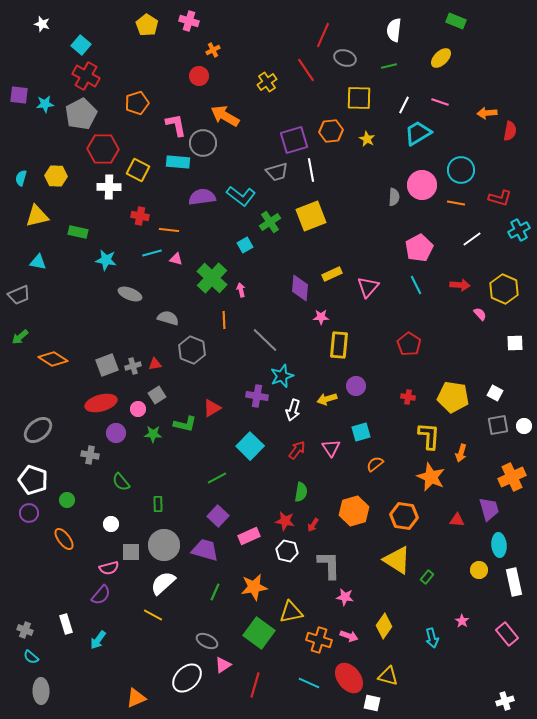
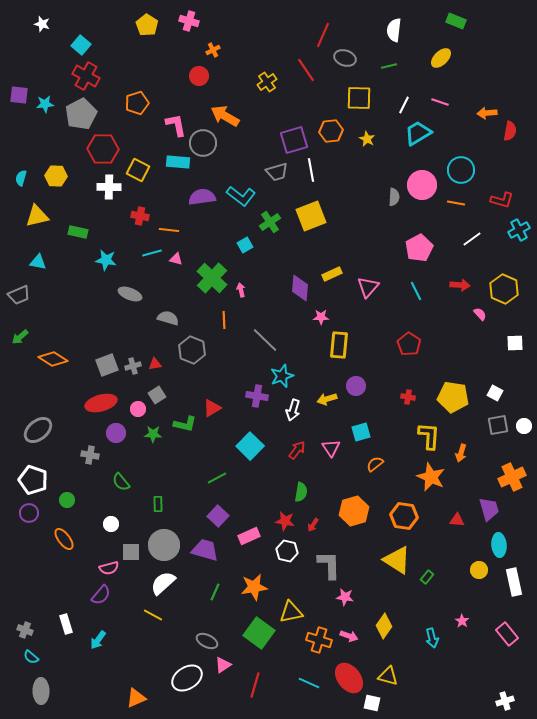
red L-shape at (500, 198): moved 2 px right, 2 px down
cyan line at (416, 285): moved 6 px down
white ellipse at (187, 678): rotated 12 degrees clockwise
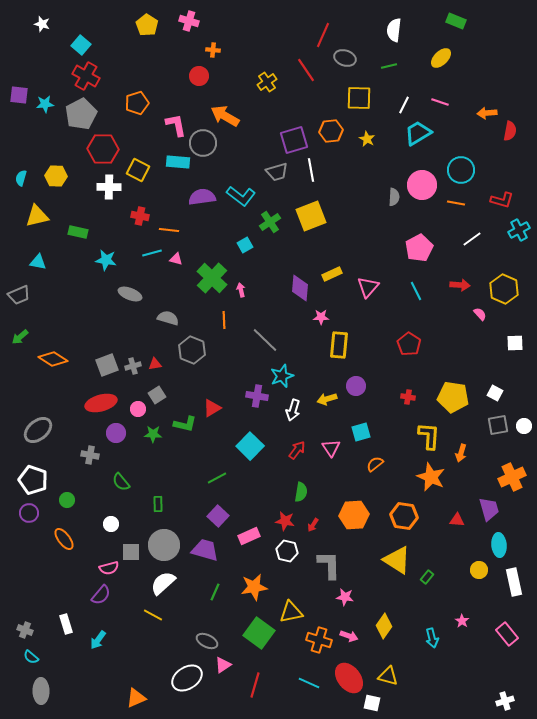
orange cross at (213, 50): rotated 32 degrees clockwise
orange hexagon at (354, 511): moved 4 px down; rotated 12 degrees clockwise
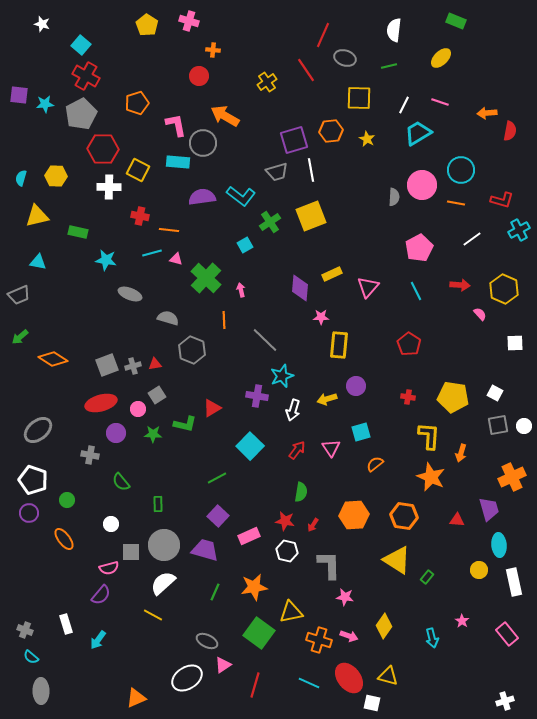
green cross at (212, 278): moved 6 px left
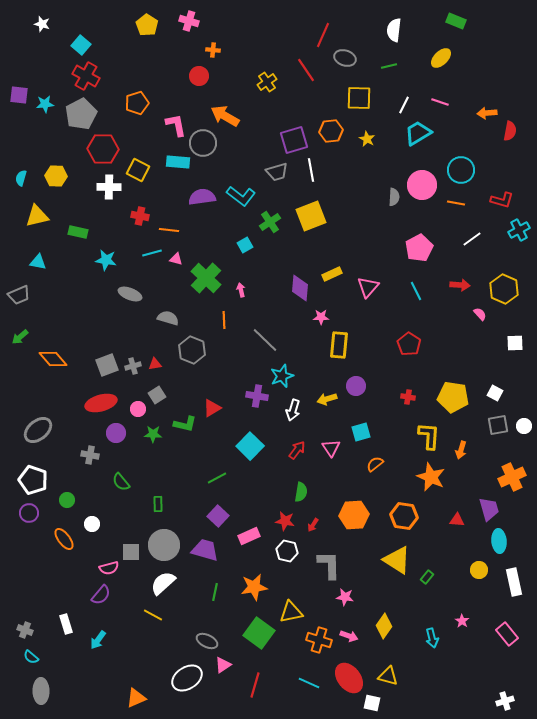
orange diamond at (53, 359): rotated 16 degrees clockwise
orange arrow at (461, 453): moved 3 px up
white circle at (111, 524): moved 19 px left
cyan ellipse at (499, 545): moved 4 px up
green line at (215, 592): rotated 12 degrees counterclockwise
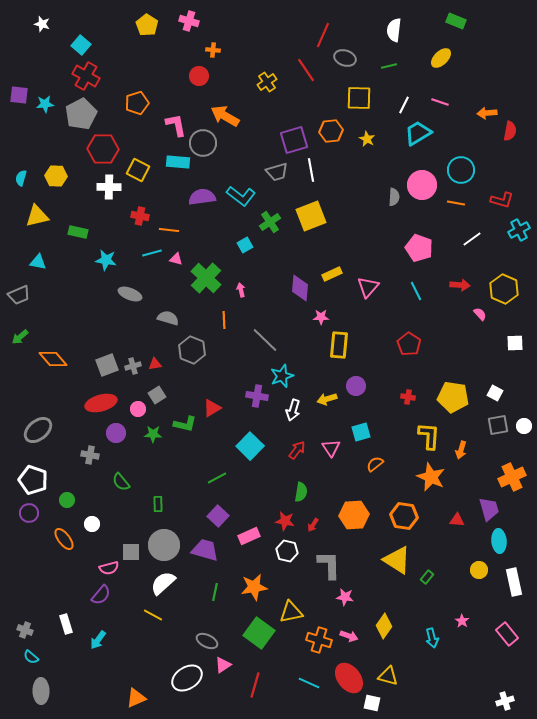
pink pentagon at (419, 248): rotated 24 degrees counterclockwise
